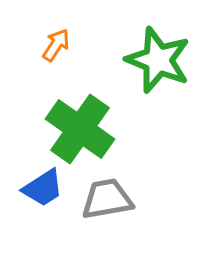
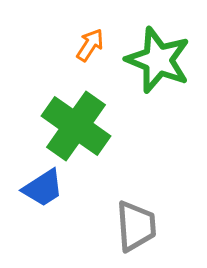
orange arrow: moved 34 px right
green cross: moved 4 px left, 3 px up
gray trapezoid: moved 29 px right, 27 px down; rotated 96 degrees clockwise
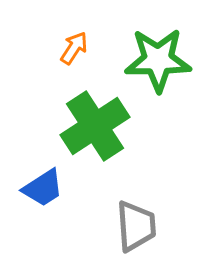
orange arrow: moved 16 px left, 3 px down
green star: rotated 22 degrees counterclockwise
green cross: moved 19 px right; rotated 22 degrees clockwise
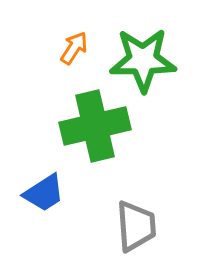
green star: moved 15 px left
green cross: rotated 20 degrees clockwise
blue trapezoid: moved 1 px right, 5 px down
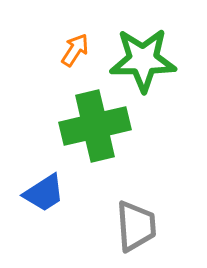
orange arrow: moved 1 px right, 2 px down
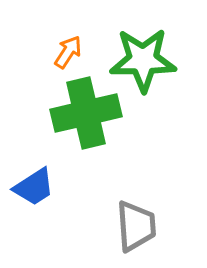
orange arrow: moved 7 px left, 2 px down
green cross: moved 9 px left, 13 px up
blue trapezoid: moved 10 px left, 6 px up
